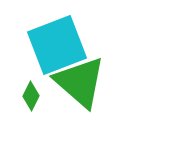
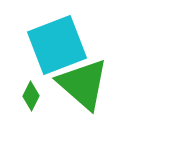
green triangle: moved 3 px right, 2 px down
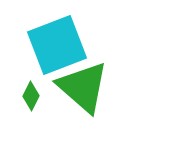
green triangle: moved 3 px down
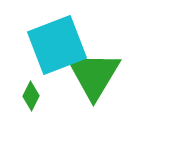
green triangle: moved 11 px right, 12 px up; rotated 20 degrees clockwise
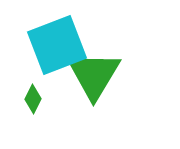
green diamond: moved 2 px right, 3 px down
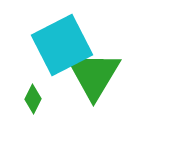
cyan square: moved 5 px right; rotated 6 degrees counterclockwise
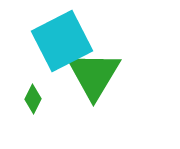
cyan square: moved 4 px up
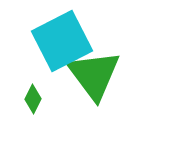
green triangle: rotated 8 degrees counterclockwise
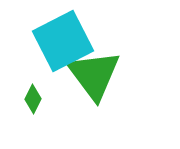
cyan square: moved 1 px right
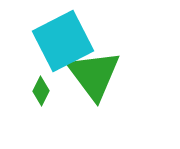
green diamond: moved 8 px right, 8 px up
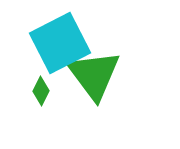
cyan square: moved 3 px left, 2 px down
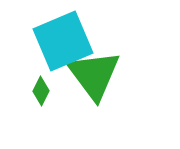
cyan square: moved 3 px right, 2 px up; rotated 4 degrees clockwise
